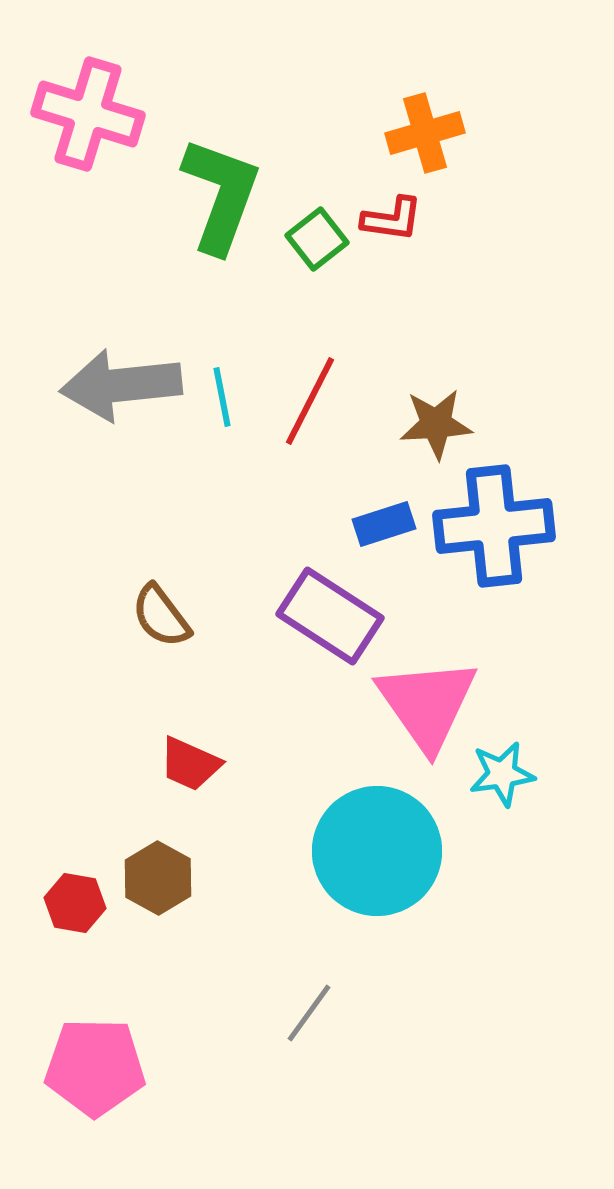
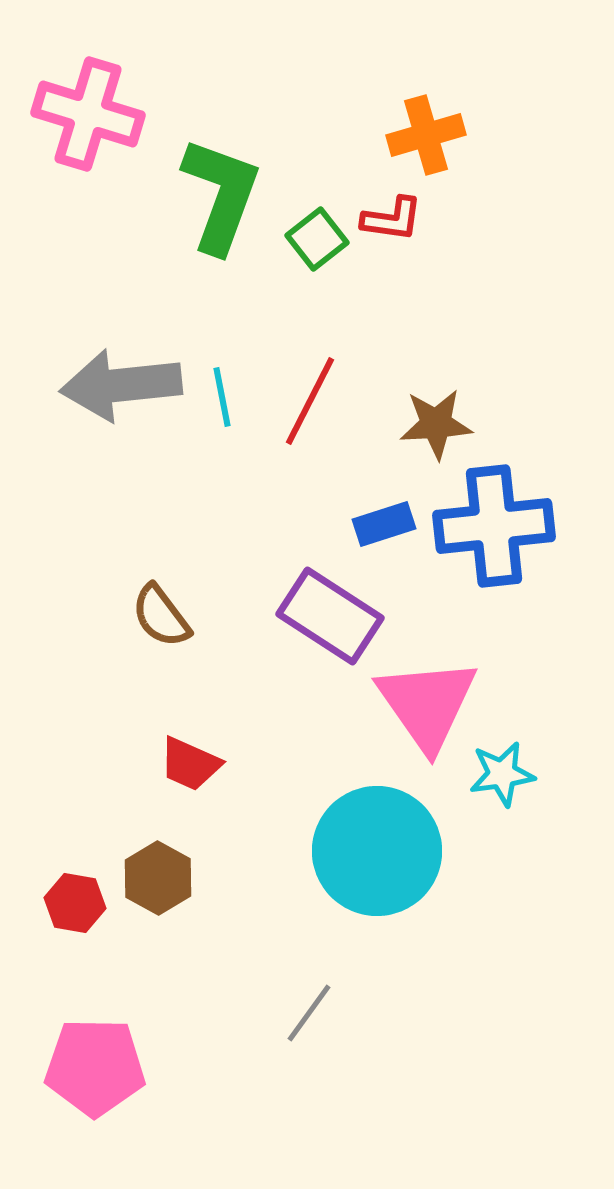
orange cross: moved 1 px right, 2 px down
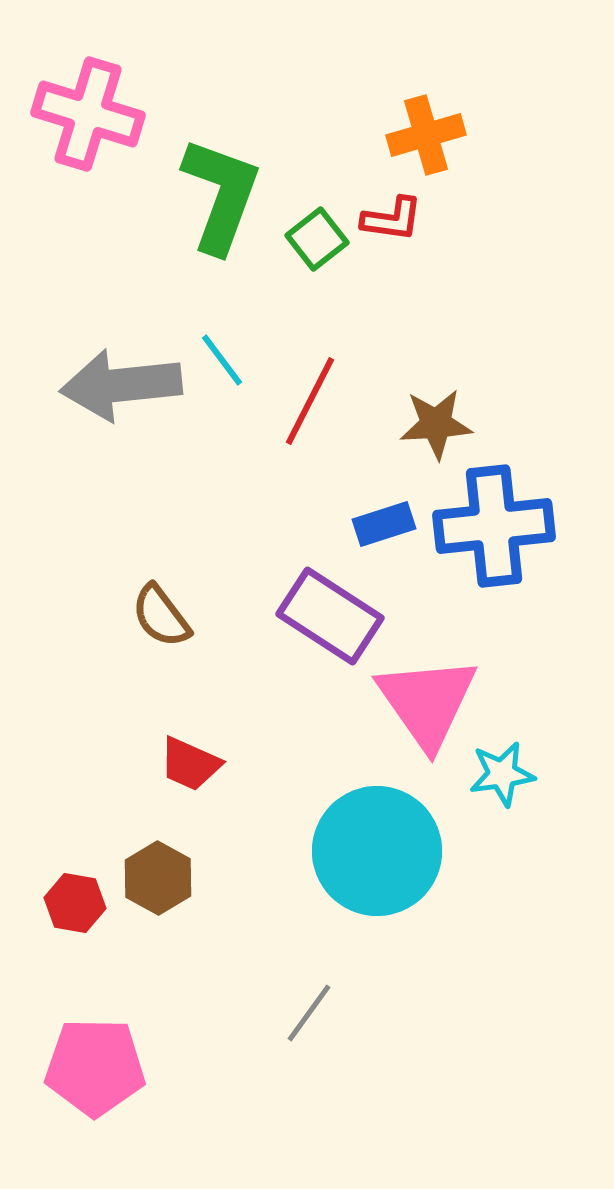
cyan line: moved 37 px up; rotated 26 degrees counterclockwise
pink triangle: moved 2 px up
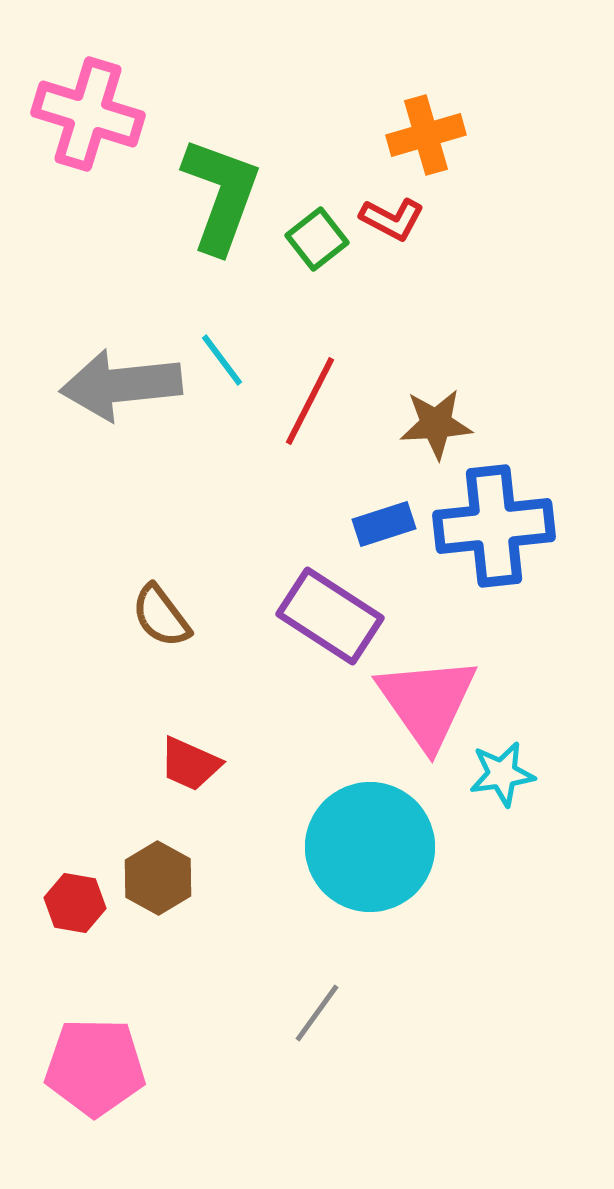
red L-shape: rotated 20 degrees clockwise
cyan circle: moved 7 px left, 4 px up
gray line: moved 8 px right
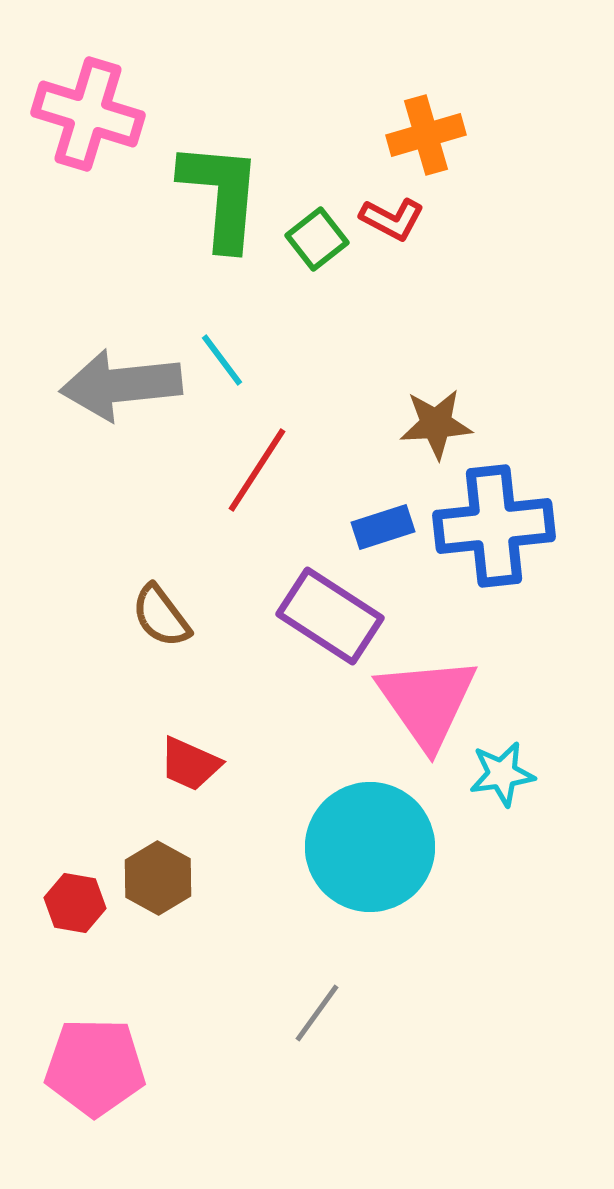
green L-shape: rotated 15 degrees counterclockwise
red line: moved 53 px left, 69 px down; rotated 6 degrees clockwise
blue rectangle: moved 1 px left, 3 px down
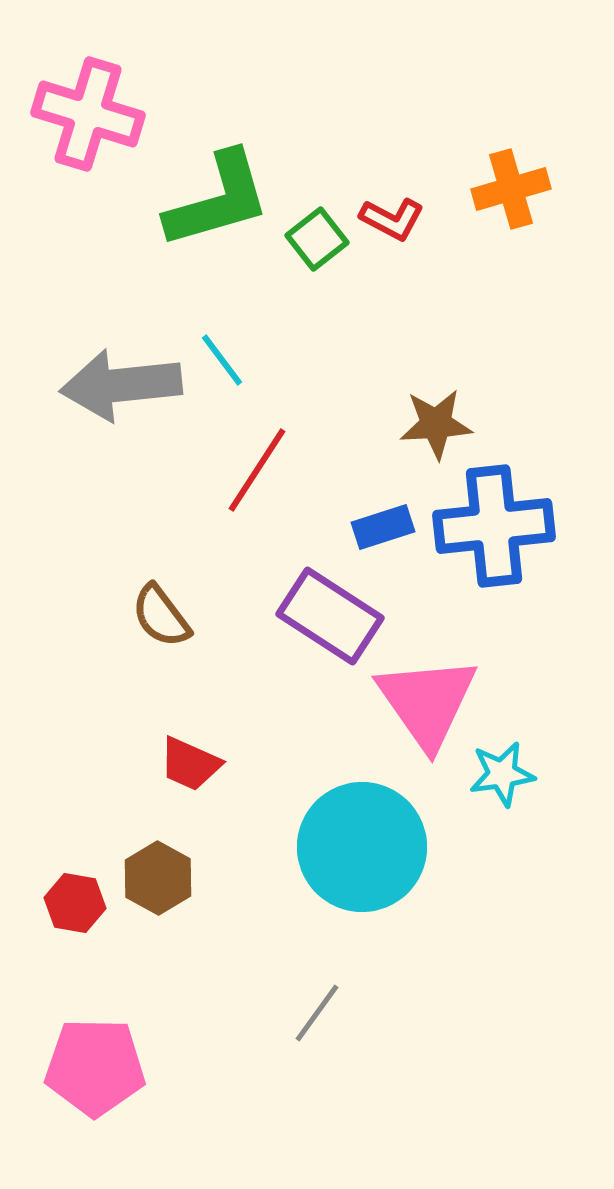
orange cross: moved 85 px right, 54 px down
green L-shape: moved 3 px left, 5 px down; rotated 69 degrees clockwise
cyan circle: moved 8 px left
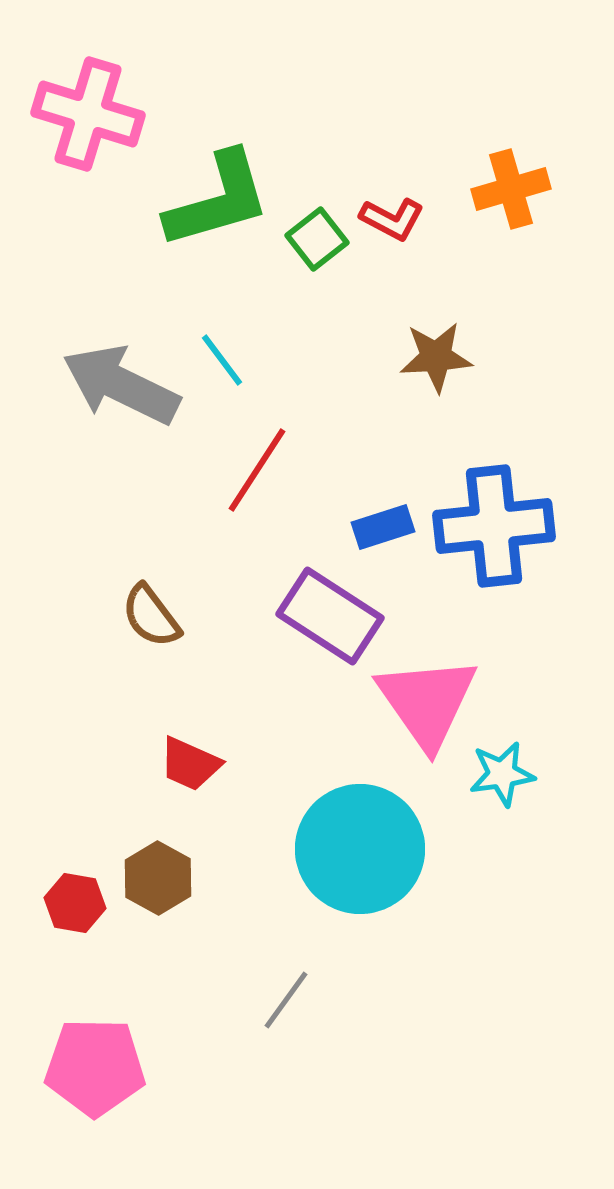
gray arrow: rotated 32 degrees clockwise
brown star: moved 67 px up
brown semicircle: moved 10 px left
cyan circle: moved 2 px left, 2 px down
gray line: moved 31 px left, 13 px up
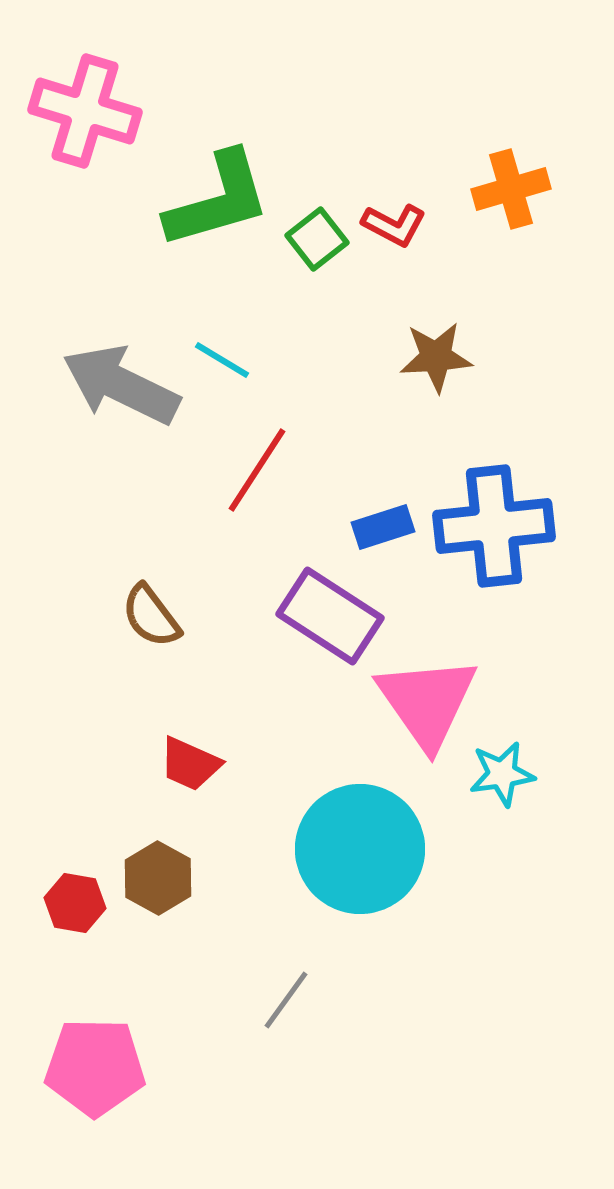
pink cross: moved 3 px left, 3 px up
red L-shape: moved 2 px right, 6 px down
cyan line: rotated 22 degrees counterclockwise
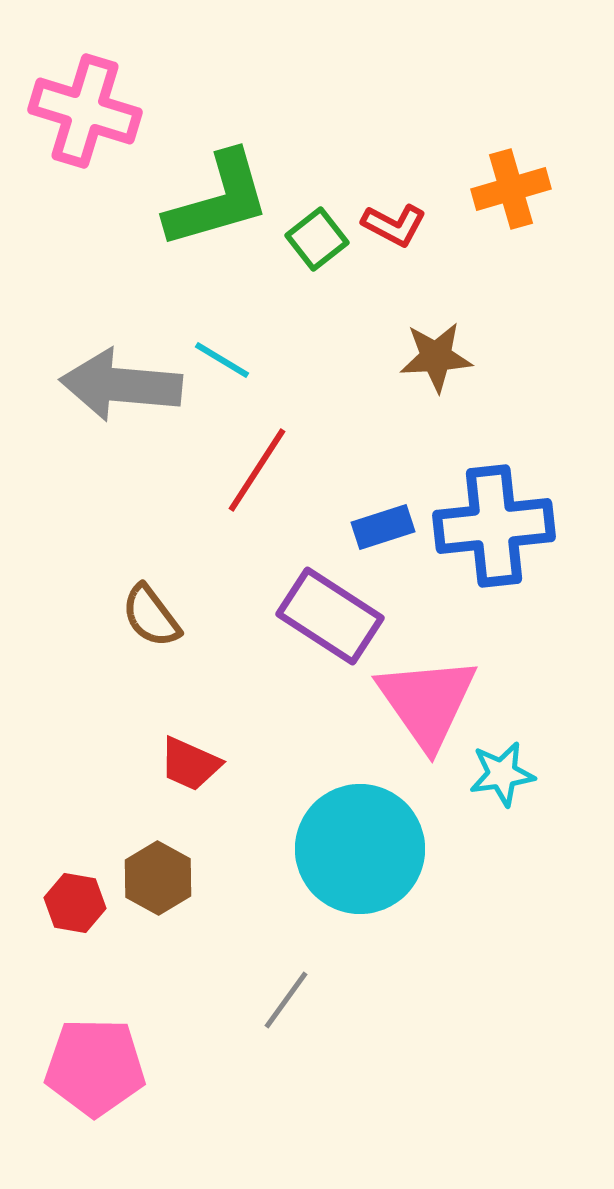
gray arrow: rotated 21 degrees counterclockwise
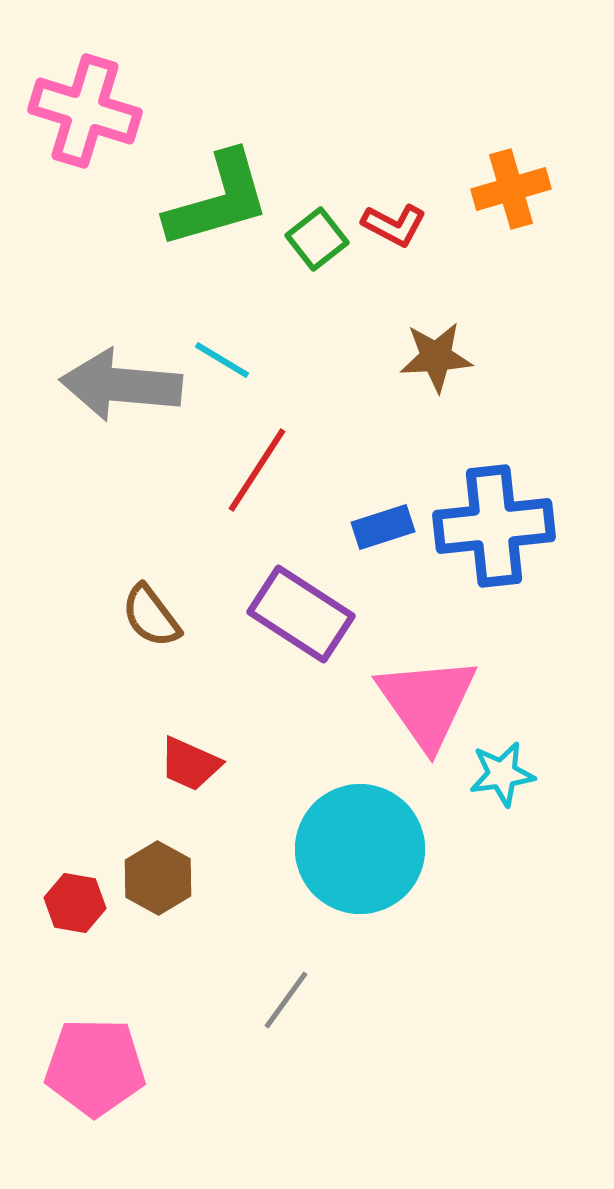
purple rectangle: moved 29 px left, 2 px up
